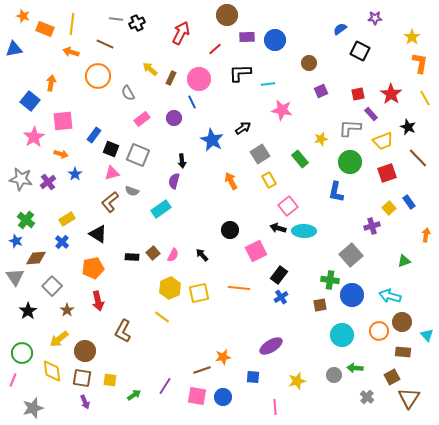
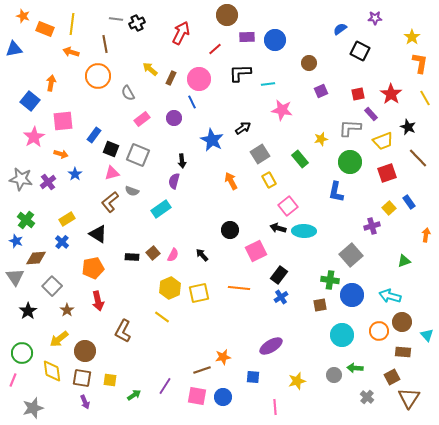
brown line at (105, 44): rotated 54 degrees clockwise
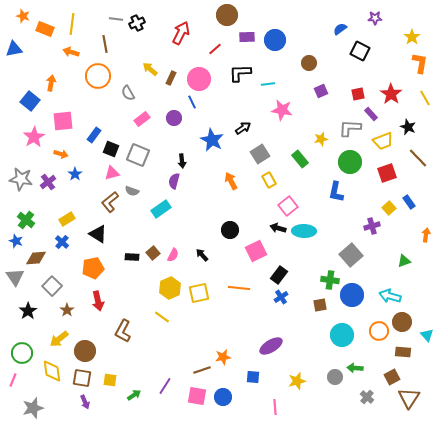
gray circle at (334, 375): moved 1 px right, 2 px down
